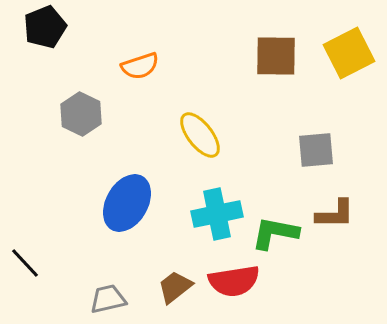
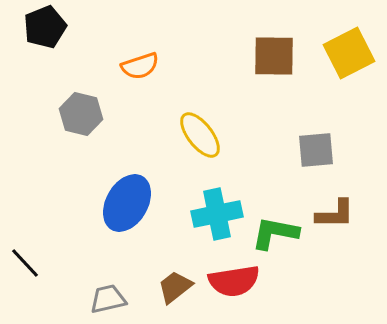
brown square: moved 2 px left
gray hexagon: rotated 12 degrees counterclockwise
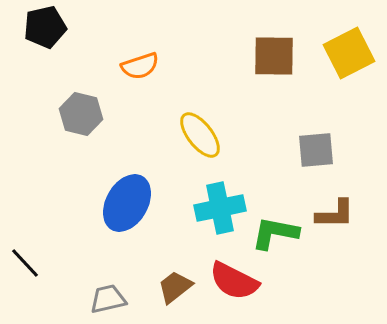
black pentagon: rotated 9 degrees clockwise
cyan cross: moved 3 px right, 6 px up
red semicircle: rotated 36 degrees clockwise
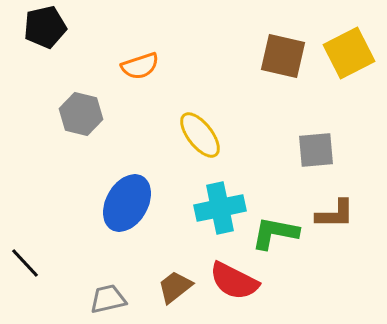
brown square: moved 9 px right; rotated 12 degrees clockwise
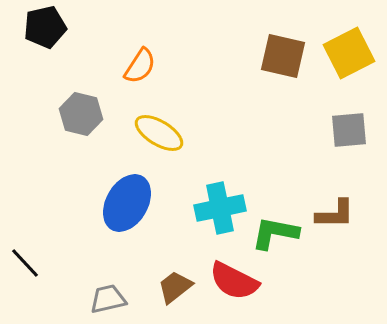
orange semicircle: rotated 39 degrees counterclockwise
yellow ellipse: moved 41 px left, 2 px up; rotated 21 degrees counterclockwise
gray square: moved 33 px right, 20 px up
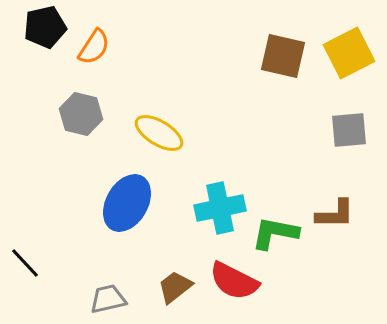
orange semicircle: moved 46 px left, 19 px up
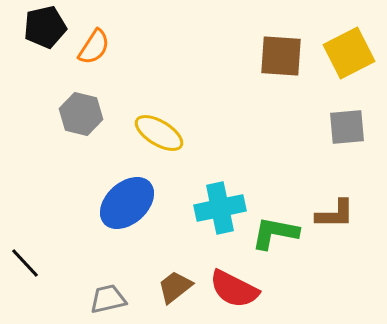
brown square: moved 2 px left; rotated 9 degrees counterclockwise
gray square: moved 2 px left, 3 px up
blue ellipse: rotated 18 degrees clockwise
red semicircle: moved 8 px down
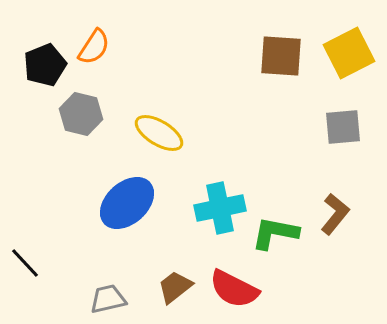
black pentagon: moved 38 px down; rotated 9 degrees counterclockwise
gray square: moved 4 px left
brown L-shape: rotated 51 degrees counterclockwise
